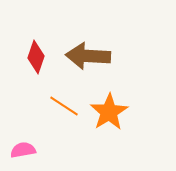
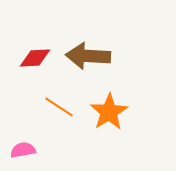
red diamond: moved 1 px left, 1 px down; rotated 68 degrees clockwise
orange line: moved 5 px left, 1 px down
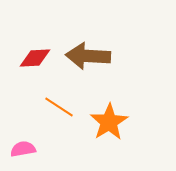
orange star: moved 10 px down
pink semicircle: moved 1 px up
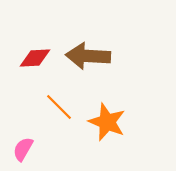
orange line: rotated 12 degrees clockwise
orange star: moved 2 px left; rotated 18 degrees counterclockwise
pink semicircle: rotated 50 degrees counterclockwise
